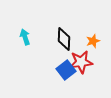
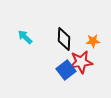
cyan arrow: rotated 28 degrees counterclockwise
orange star: rotated 16 degrees clockwise
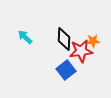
red star: moved 11 px up
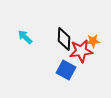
blue square: rotated 24 degrees counterclockwise
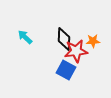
red star: moved 5 px left
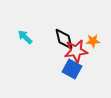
black diamond: rotated 15 degrees counterclockwise
blue square: moved 6 px right, 1 px up
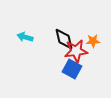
cyan arrow: rotated 28 degrees counterclockwise
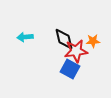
cyan arrow: rotated 21 degrees counterclockwise
blue square: moved 2 px left
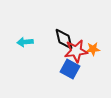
cyan arrow: moved 5 px down
orange star: moved 8 px down
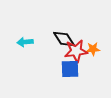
black diamond: rotated 20 degrees counterclockwise
blue square: rotated 30 degrees counterclockwise
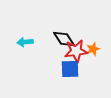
orange star: rotated 16 degrees counterclockwise
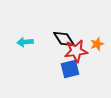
orange star: moved 4 px right, 5 px up
blue square: rotated 12 degrees counterclockwise
